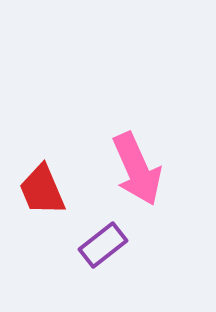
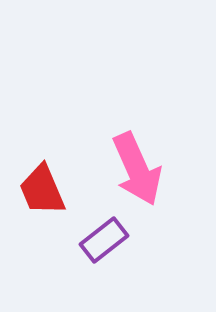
purple rectangle: moved 1 px right, 5 px up
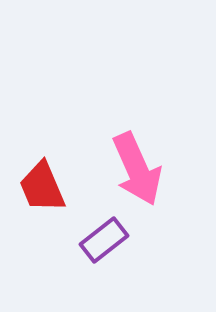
red trapezoid: moved 3 px up
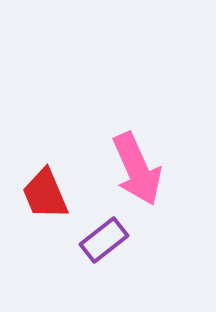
red trapezoid: moved 3 px right, 7 px down
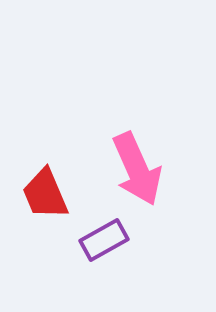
purple rectangle: rotated 9 degrees clockwise
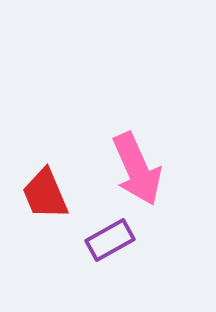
purple rectangle: moved 6 px right
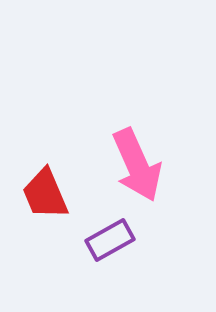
pink arrow: moved 4 px up
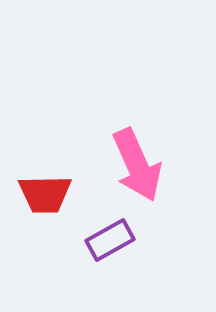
red trapezoid: rotated 68 degrees counterclockwise
